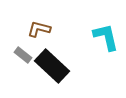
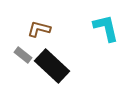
cyan L-shape: moved 9 px up
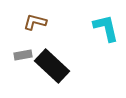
brown L-shape: moved 4 px left, 7 px up
gray rectangle: rotated 48 degrees counterclockwise
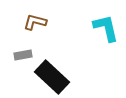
black rectangle: moved 11 px down
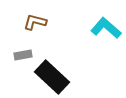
cyan L-shape: rotated 36 degrees counterclockwise
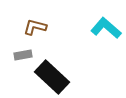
brown L-shape: moved 5 px down
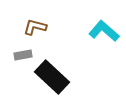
cyan L-shape: moved 2 px left, 3 px down
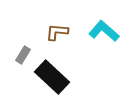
brown L-shape: moved 22 px right, 5 px down; rotated 10 degrees counterclockwise
gray rectangle: rotated 48 degrees counterclockwise
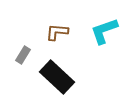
cyan L-shape: rotated 60 degrees counterclockwise
black rectangle: moved 5 px right
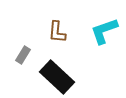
brown L-shape: rotated 90 degrees counterclockwise
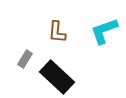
gray rectangle: moved 2 px right, 4 px down
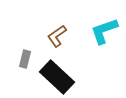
brown L-shape: moved 4 px down; rotated 50 degrees clockwise
gray rectangle: rotated 18 degrees counterclockwise
